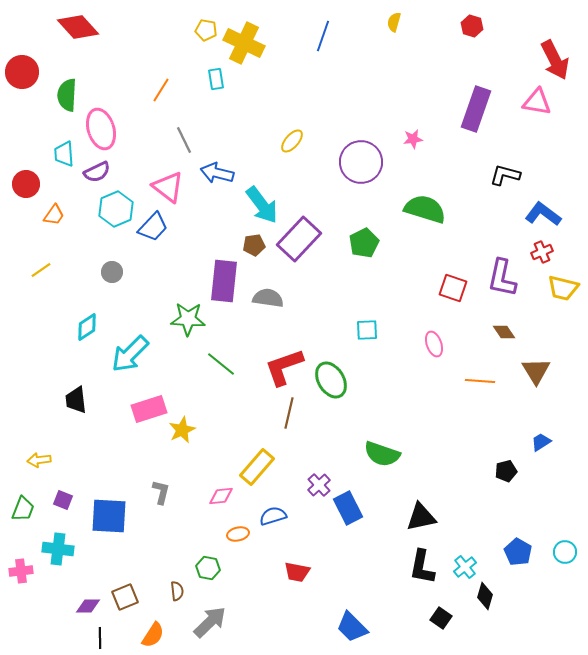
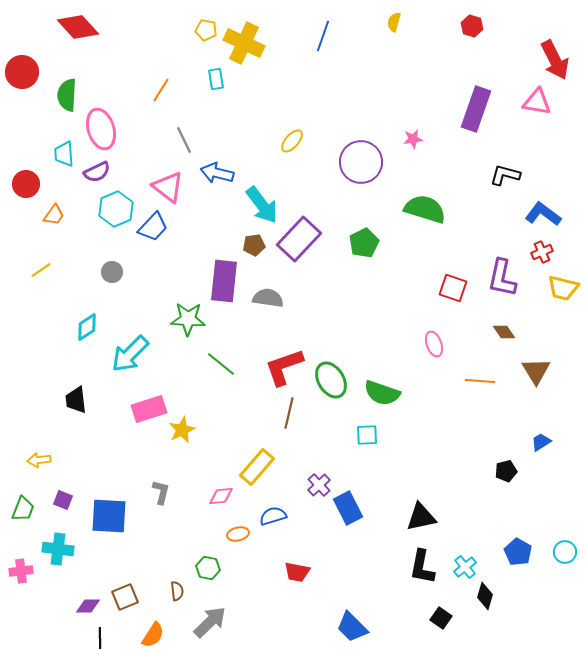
cyan square at (367, 330): moved 105 px down
green semicircle at (382, 454): moved 61 px up
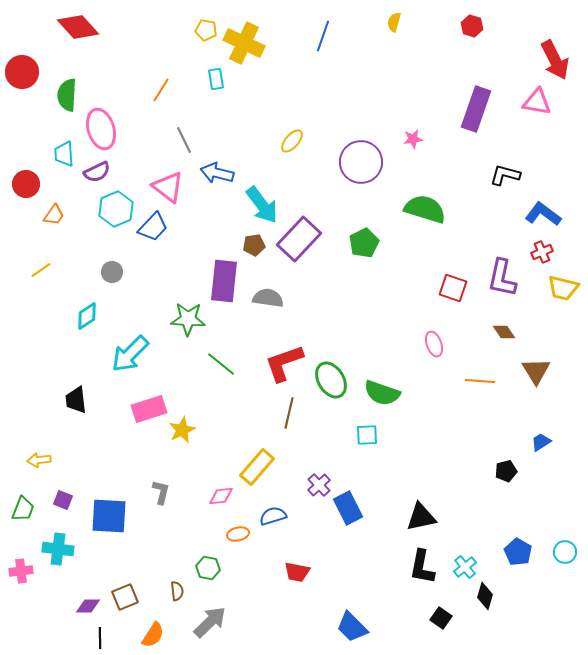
cyan diamond at (87, 327): moved 11 px up
red L-shape at (284, 367): moved 4 px up
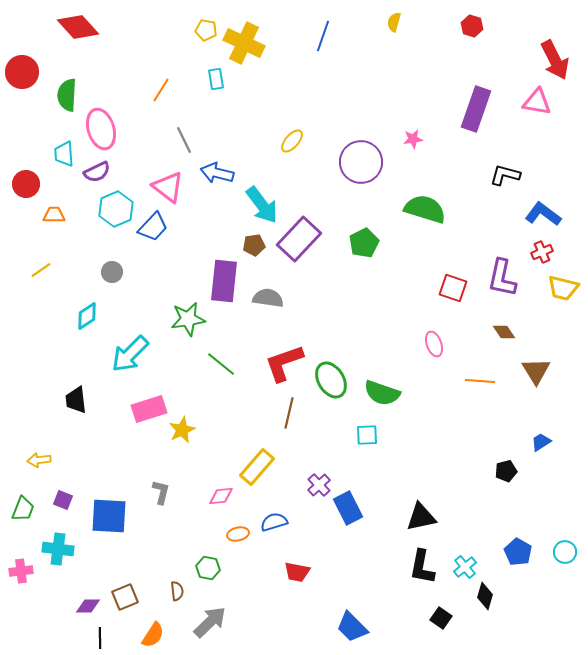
orange trapezoid at (54, 215): rotated 125 degrees counterclockwise
green star at (188, 319): rotated 12 degrees counterclockwise
blue semicircle at (273, 516): moved 1 px right, 6 px down
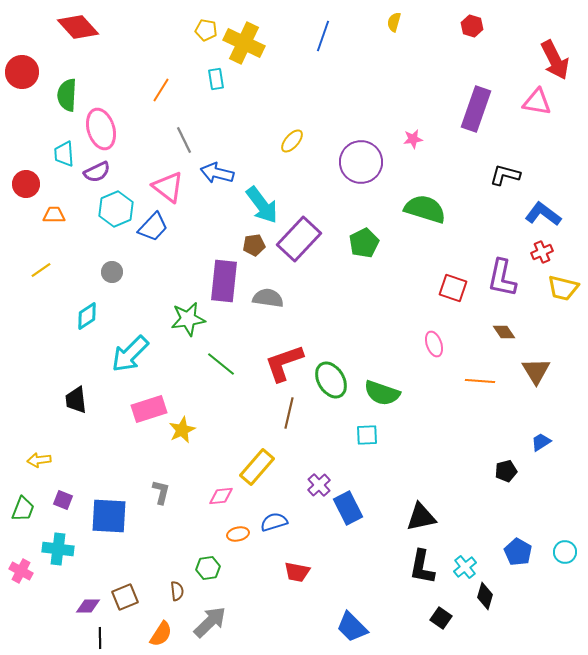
green hexagon at (208, 568): rotated 20 degrees counterclockwise
pink cross at (21, 571): rotated 35 degrees clockwise
orange semicircle at (153, 635): moved 8 px right, 1 px up
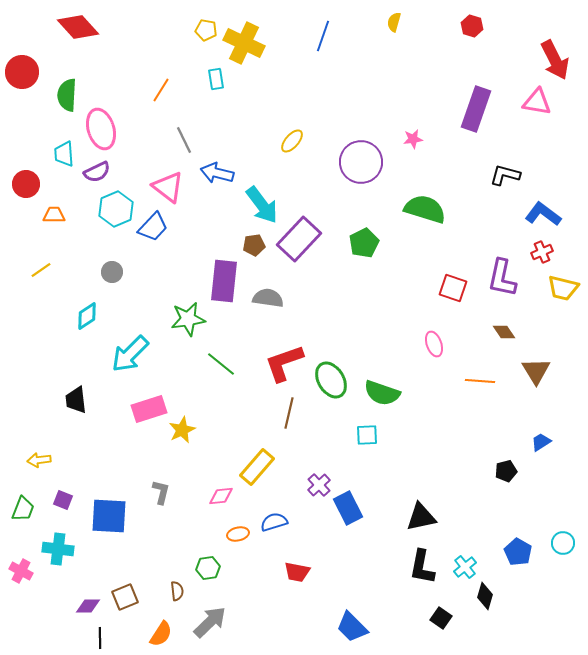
cyan circle at (565, 552): moved 2 px left, 9 px up
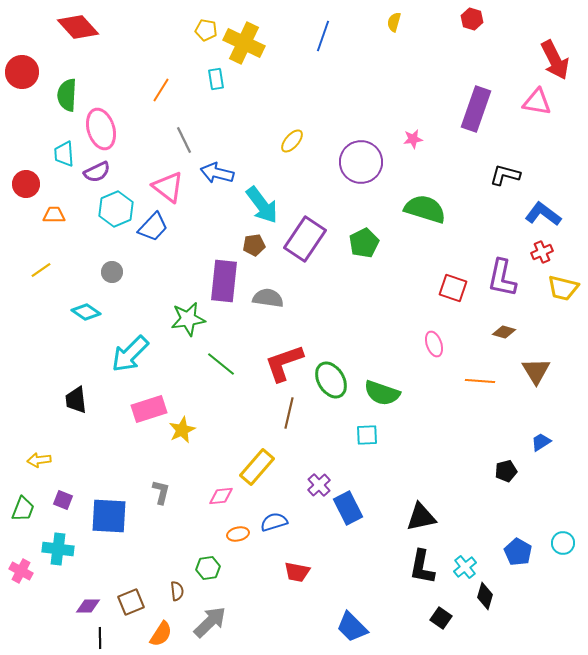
red hexagon at (472, 26): moved 7 px up
purple rectangle at (299, 239): moved 6 px right; rotated 9 degrees counterclockwise
cyan diamond at (87, 316): moved 1 px left, 4 px up; rotated 68 degrees clockwise
brown diamond at (504, 332): rotated 40 degrees counterclockwise
brown square at (125, 597): moved 6 px right, 5 px down
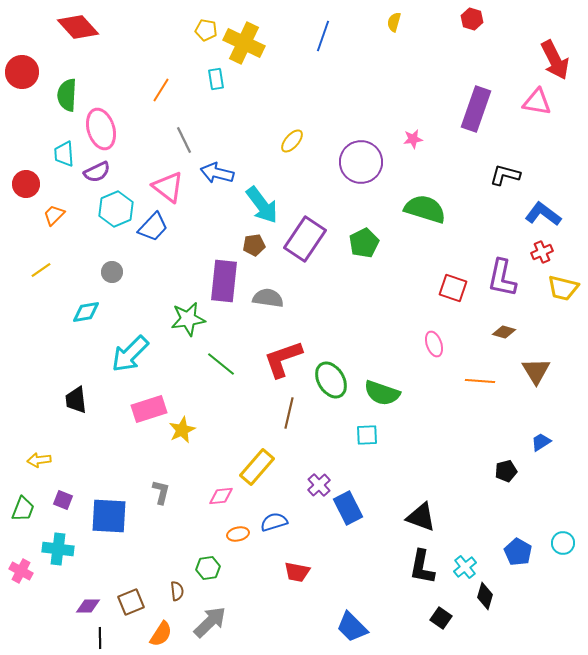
orange trapezoid at (54, 215): rotated 45 degrees counterclockwise
cyan diamond at (86, 312): rotated 44 degrees counterclockwise
red L-shape at (284, 363): moved 1 px left, 4 px up
black triangle at (421, 517): rotated 32 degrees clockwise
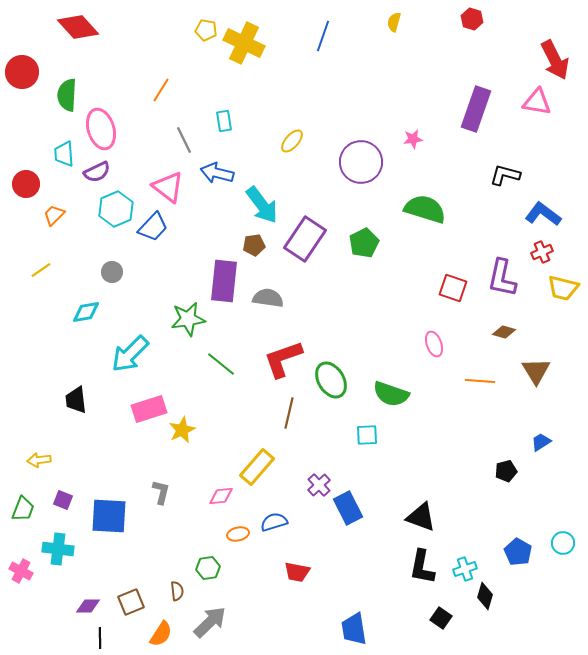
cyan rectangle at (216, 79): moved 8 px right, 42 px down
green semicircle at (382, 393): moved 9 px right, 1 px down
cyan cross at (465, 567): moved 2 px down; rotated 20 degrees clockwise
blue trapezoid at (352, 627): moved 2 px right, 2 px down; rotated 36 degrees clockwise
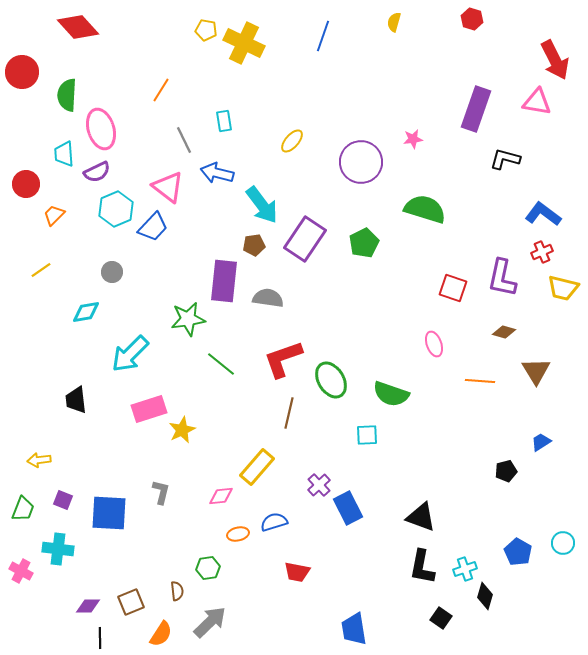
black L-shape at (505, 175): moved 16 px up
blue square at (109, 516): moved 3 px up
